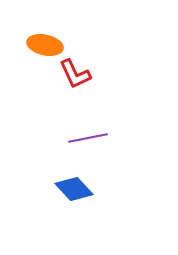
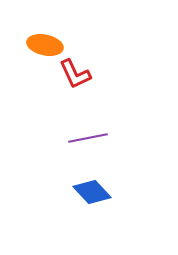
blue diamond: moved 18 px right, 3 px down
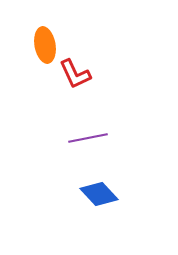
orange ellipse: rotated 68 degrees clockwise
blue diamond: moved 7 px right, 2 px down
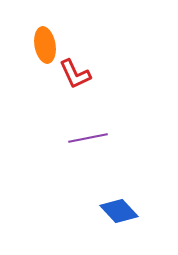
blue diamond: moved 20 px right, 17 px down
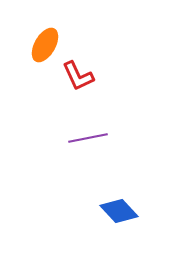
orange ellipse: rotated 40 degrees clockwise
red L-shape: moved 3 px right, 2 px down
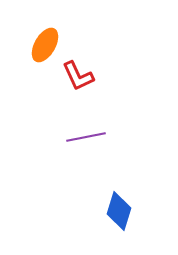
purple line: moved 2 px left, 1 px up
blue diamond: rotated 60 degrees clockwise
